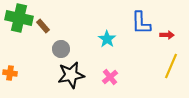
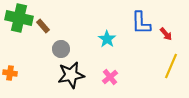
red arrow: moved 1 px left, 1 px up; rotated 48 degrees clockwise
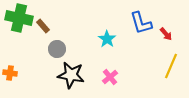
blue L-shape: rotated 15 degrees counterclockwise
gray circle: moved 4 px left
black star: rotated 20 degrees clockwise
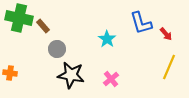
yellow line: moved 2 px left, 1 px down
pink cross: moved 1 px right, 2 px down
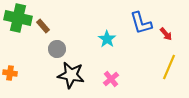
green cross: moved 1 px left
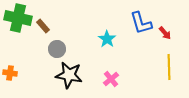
red arrow: moved 1 px left, 1 px up
yellow line: rotated 25 degrees counterclockwise
black star: moved 2 px left
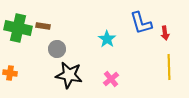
green cross: moved 10 px down
brown rectangle: rotated 40 degrees counterclockwise
red arrow: rotated 32 degrees clockwise
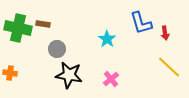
brown rectangle: moved 2 px up
yellow line: rotated 45 degrees counterclockwise
